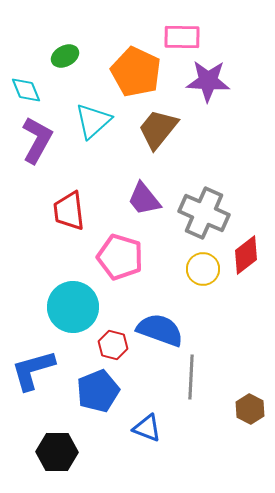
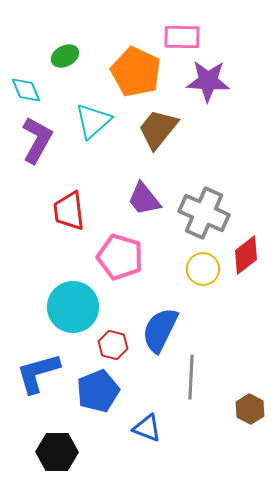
blue semicircle: rotated 84 degrees counterclockwise
blue L-shape: moved 5 px right, 3 px down
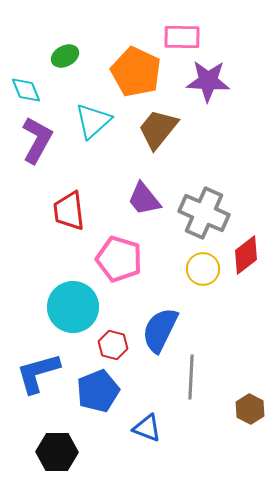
pink pentagon: moved 1 px left, 2 px down
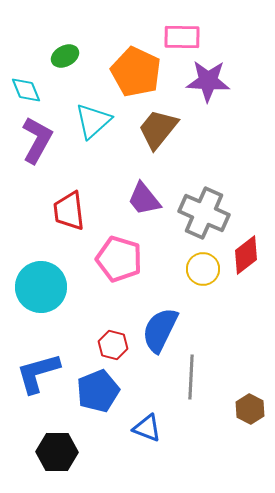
cyan circle: moved 32 px left, 20 px up
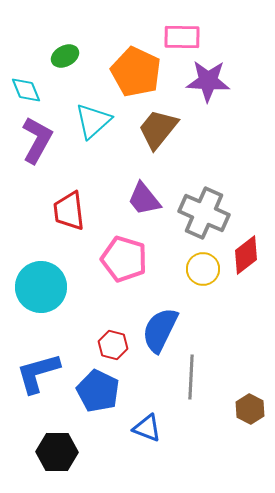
pink pentagon: moved 5 px right
blue pentagon: rotated 24 degrees counterclockwise
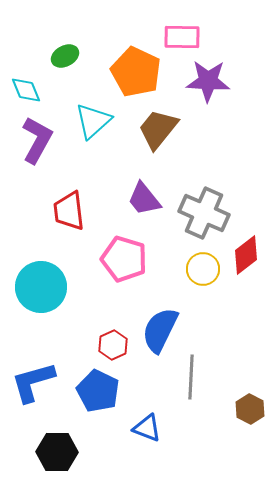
red hexagon: rotated 20 degrees clockwise
blue L-shape: moved 5 px left, 9 px down
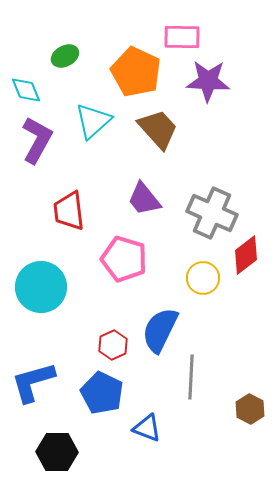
brown trapezoid: rotated 99 degrees clockwise
gray cross: moved 8 px right
yellow circle: moved 9 px down
blue pentagon: moved 4 px right, 2 px down
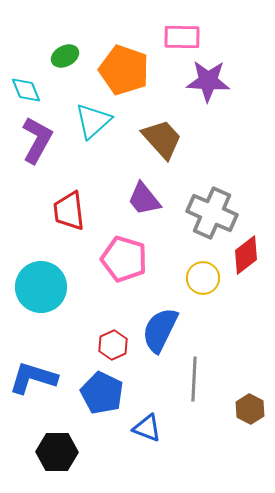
orange pentagon: moved 12 px left, 2 px up; rotated 6 degrees counterclockwise
brown trapezoid: moved 4 px right, 10 px down
gray line: moved 3 px right, 2 px down
blue L-shape: moved 4 px up; rotated 33 degrees clockwise
